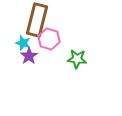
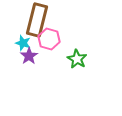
green star: rotated 24 degrees clockwise
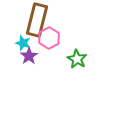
pink hexagon: moved 1 px up; rotated 15 degrees clockwise
